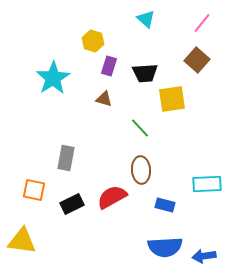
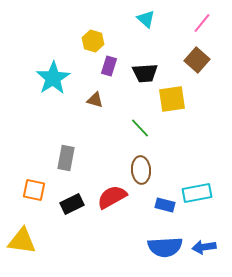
brown triangle: moved 9 px left, 1 px down
cyan rectangle: moved 10 px left, 9 px down; rotated 8 degrees counterclockwise
blue arrow: moved 9 px up
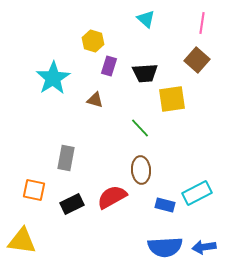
pink line: rotated 30 degrees counterclockwise
cyan rectangle: rotated 16 degrees counterclockwise
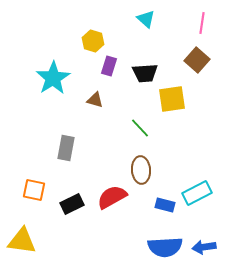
gray rectangle: moved 10 px up
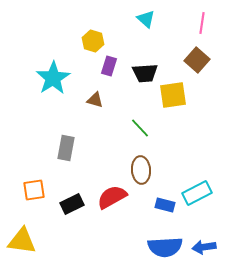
yellow square: moved 1 px right, 4 px up
orange square: rotated 20 degrees counterclockwise
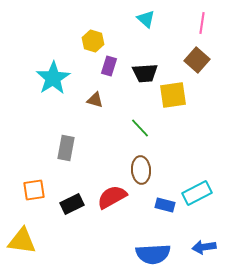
blue semicircle: moved 12 px left, 7 px down
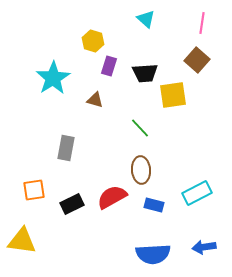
blue rectangle: moved 11 px left
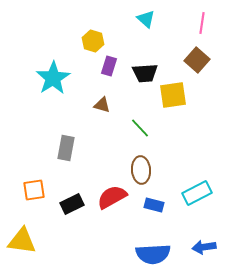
brown triangle: moved 7 px right, 5 px down
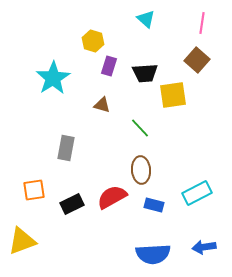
yellow triangle: rotated 28 degrees counterclockwise
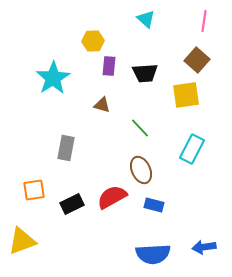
pink line: moved 2 px right, 2 px up
yellow hexagon: rotated 20 degrees counterclockwise
purple rectangle: rotated 12 degrees counterclockwise
yellow square: moved 13 px right
brown ellipse: rotated 20 degrees counterclockwise
cyan rectangle: moved 5 px left, 44 px up; rotated 36 degrees counterclockwise
